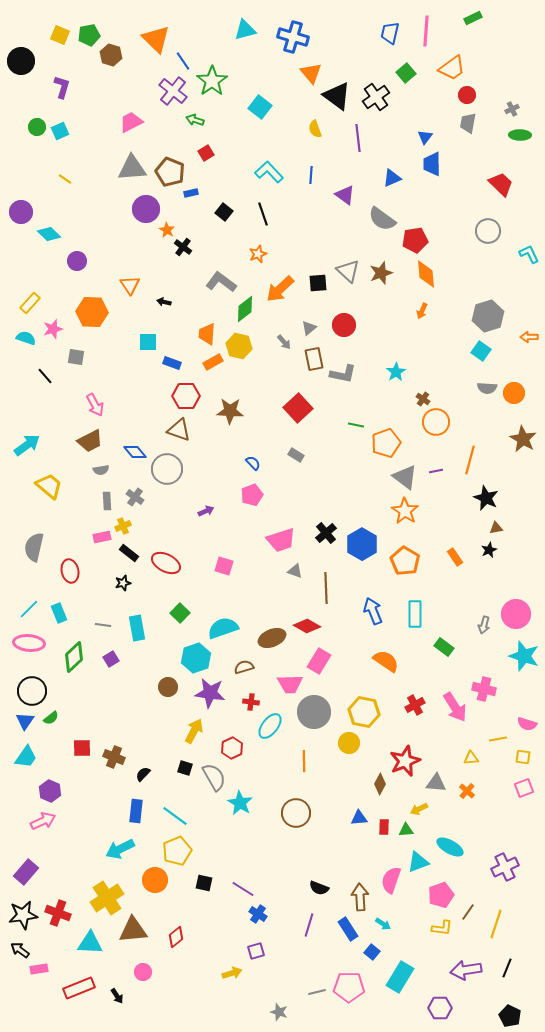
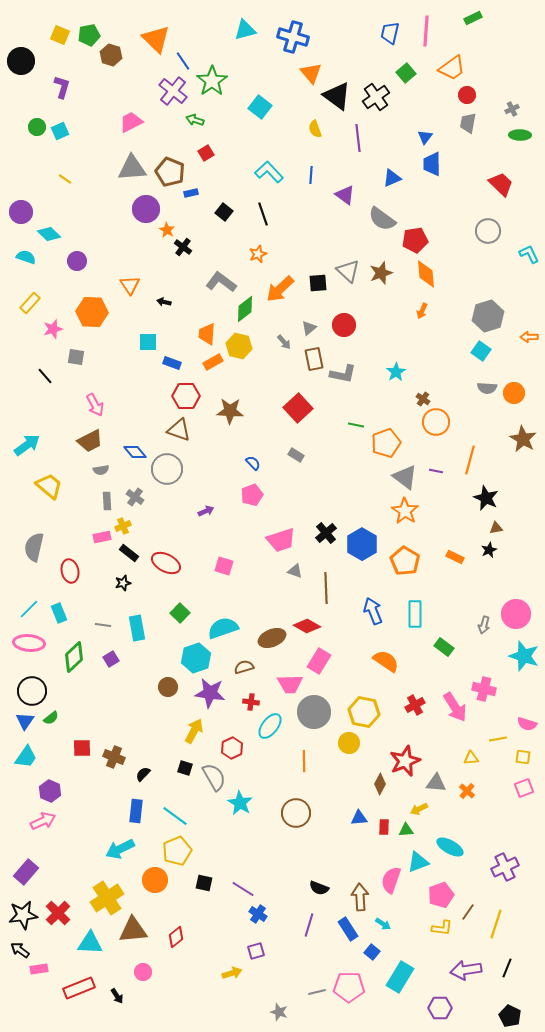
cyan semicircle at (26, 338): moved 81 px up
purple line at (436, 471): rotated 24 degrees clockwise
orange rectangle at (455, 557): rotated 30 degrees counterclockwise
red cross at (58, 913): rotated 25 degrees clockwise
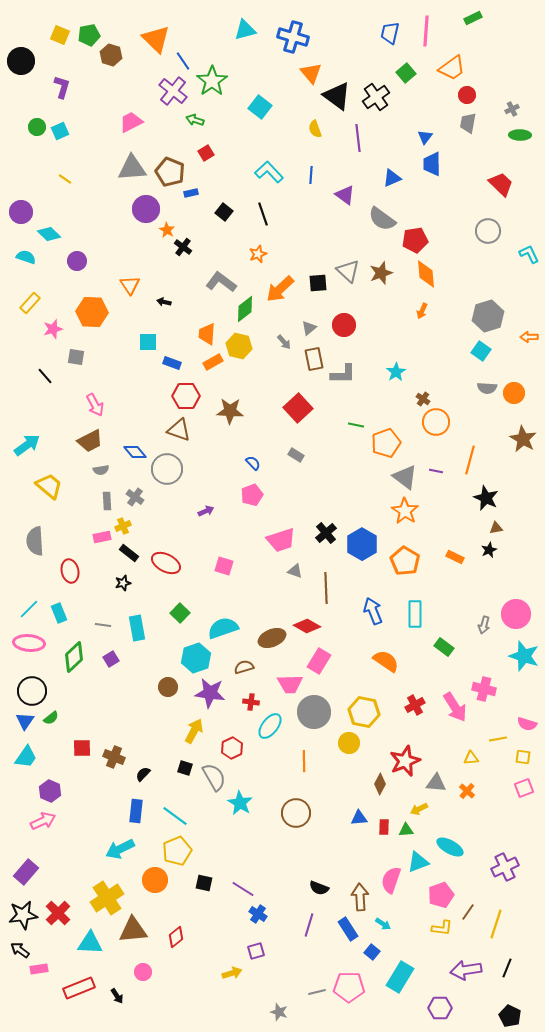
gray L-shape at (343, 374): rotated 12 degrees counterclockwise
gray semicircle at (34, 547): moved 1 px right, 6 px up; rotated 16 degrees counterclockwise
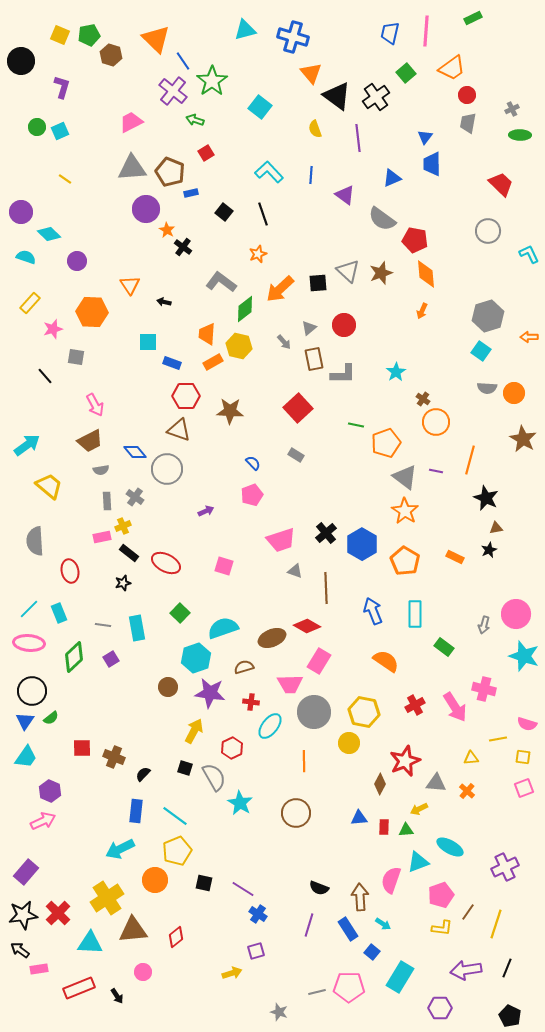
red pentagon at (415, 240): rotated 20 degrees clockwise
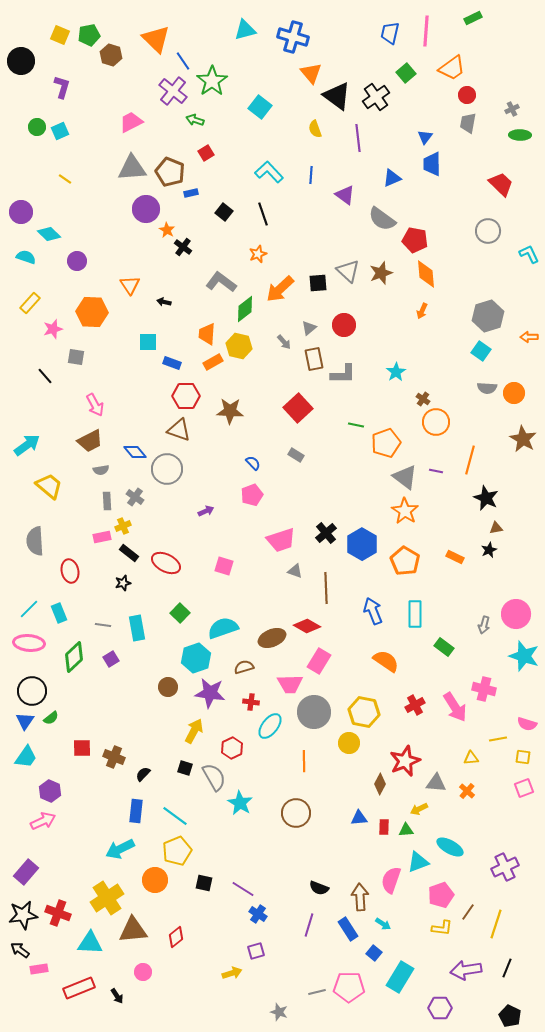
red cross at (58, 913): rotated 25 degrees counterclockwise
blue square at (372, 952): moved 2 px right, 1 px down
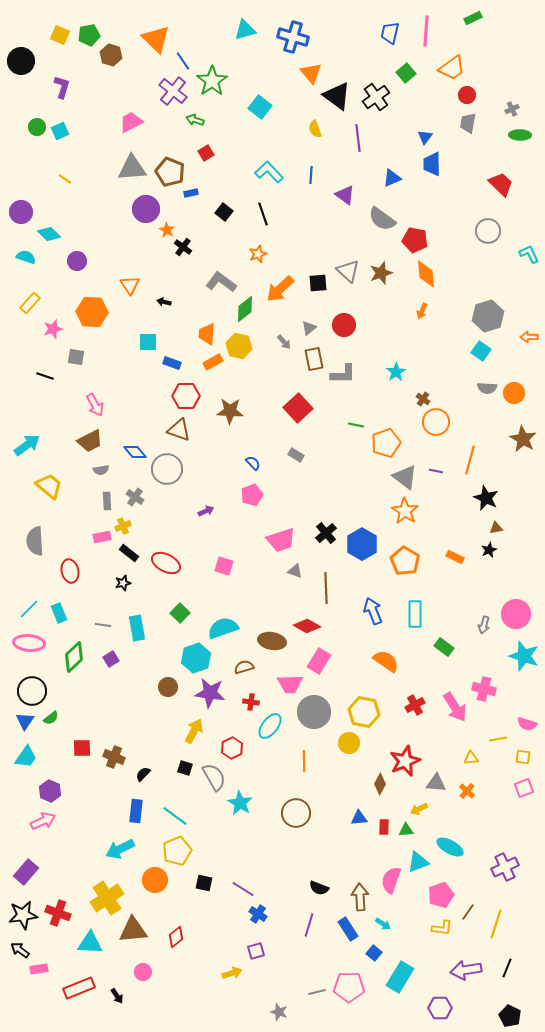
black line at (45, 376): rotated 30 degrees counterclockwise
brown ellipse at (272, 638): moved 3 px down; rotated 32 degrees clockwise
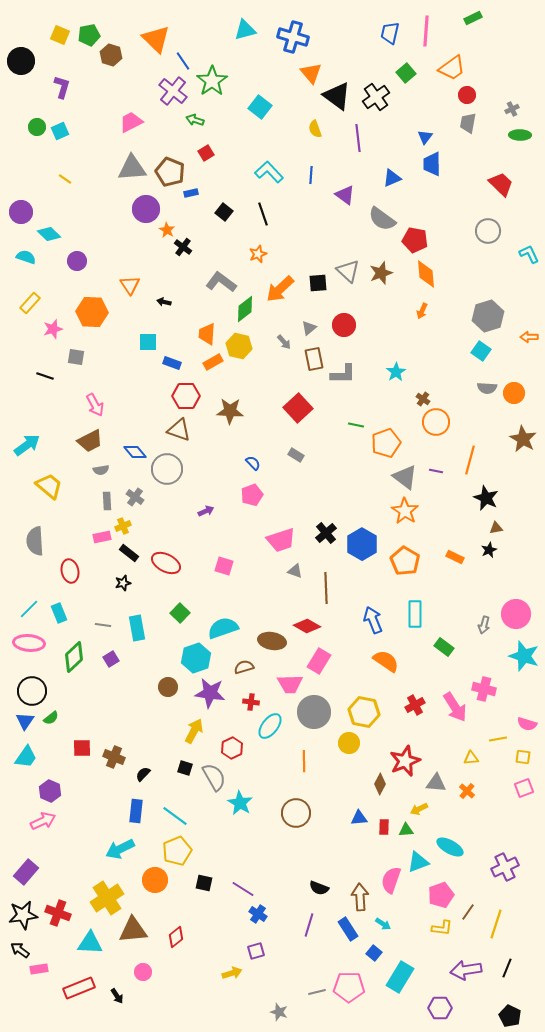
blue arrow at (373, 611): moved 9 px down
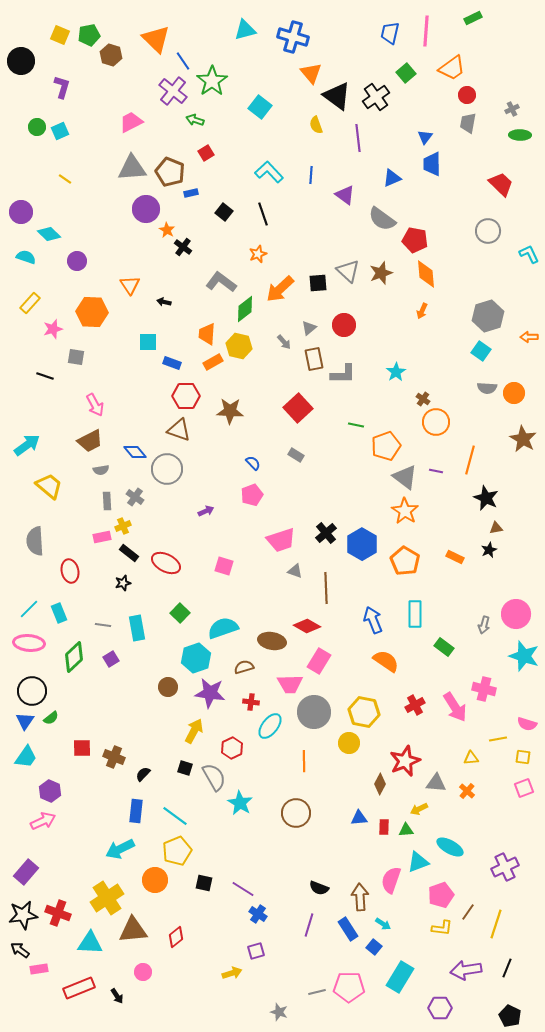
yellow semicircle at (315, 129): moved 1 px right, 4 px up
orange pentagon at (386, 443): moved 3 px down
blue square at (374, 953): moved 6 px up
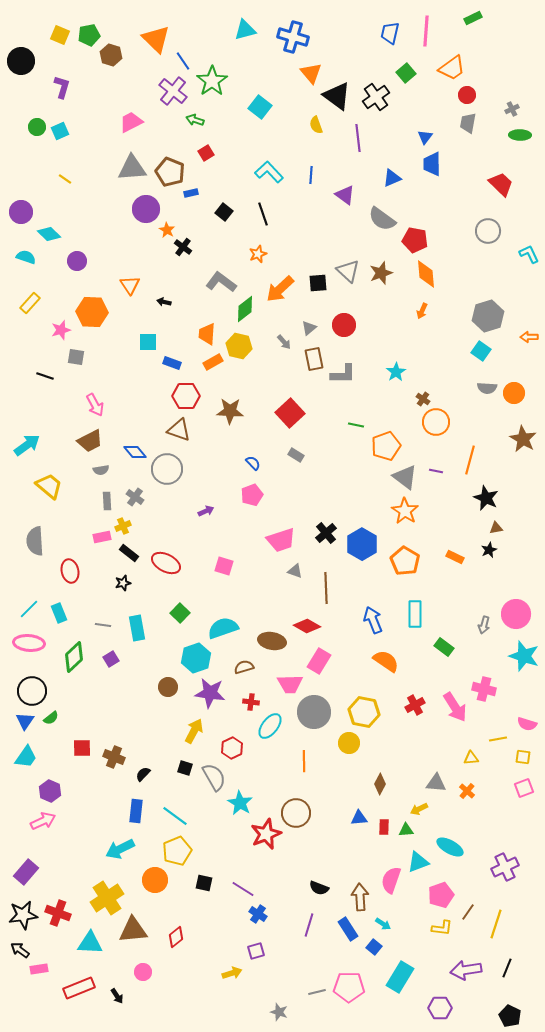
pink star at (53, 329): moved 8 px right, 1 px down
red square at (298, 408): moved 8 px left, 5 px down
red star at (405, 761): moved 139 px left, 73 px down
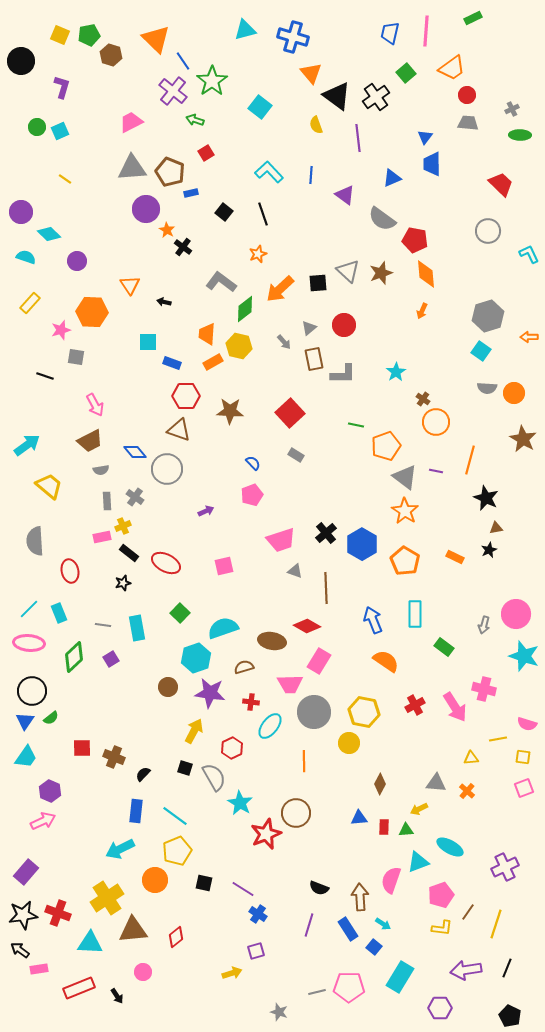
gray trapezoid at (468, 123): rotated 85 degrees clockwise
pink square at (224, 566): rotated 30 degrees counterclockwise
